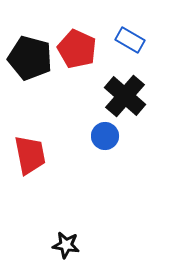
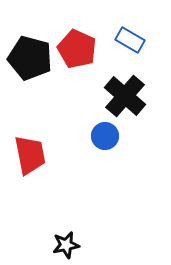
black star: rotated 20 degrees counterclockwise
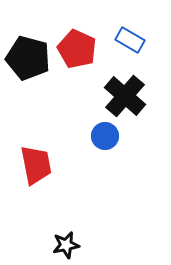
black pentagon: moved 2 px left
red trapezoid: moved 6 px right, 10 px down
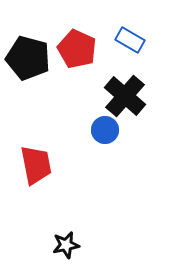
blue circle: moved 6 px up
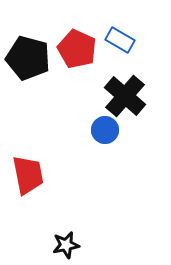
blue rectangle: moved 10 px left
red trapezoid: moved 8 px left, 10 px down
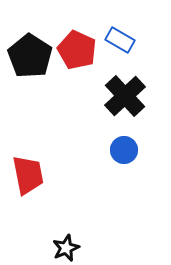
red pentagon: moved 1 px down
black pentagon: moved 2 px right, 2 px up; rotated 18 degrees clockwise
black cross: rotated 6 degrees clockwise
blue circle: moved 19 px right, 20 px down
black star: moved 3 px down; rotated 12 degrees counterclockwise
